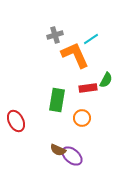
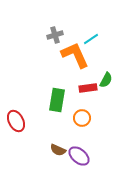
purple ellipse: moved 7 px right
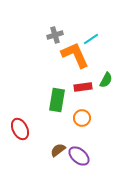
red rectangle: moved 5 px left, 1 px up
red ellipse: moved 4 px right, 8 px down
brown semicircle: rotated 119 degrees clockwise
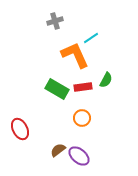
gray cross: moved 14 px up
cyan line: moved 1 px up
green rectangle: moved 11 px up; rotated 70 degrees counterclockwise
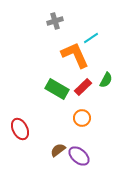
red rectangle: rotated 36 degrees counterclockwise
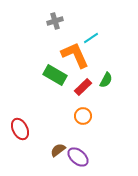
green rectangle: moved 2 px left, 14 px up
orange circle: moved 1 px right, 2 px up
purple ellipse: moved 1 px left, 1 px down
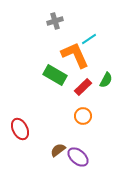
cyan line: moved 2 px left, 1 px down
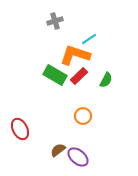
orange L-shape: rotated 48 degrees counterclockwise
red rectangle: moved 4 px left, 11 px up
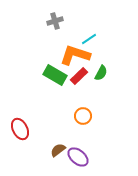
green semicircle: moved 5 px left, 7 px up
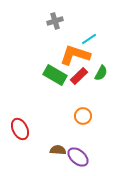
brown semicircle: rotated 42 degrees clockwise
